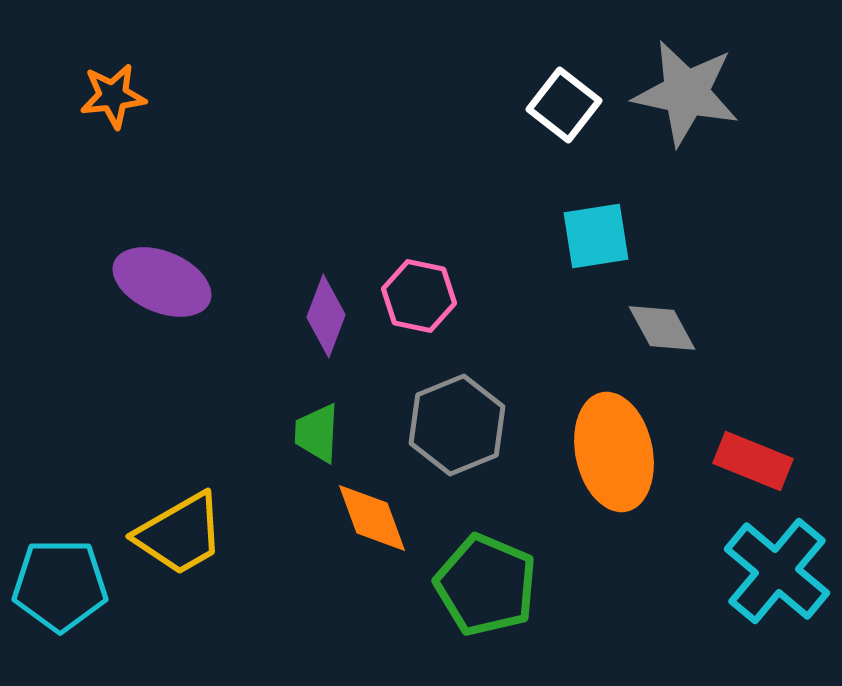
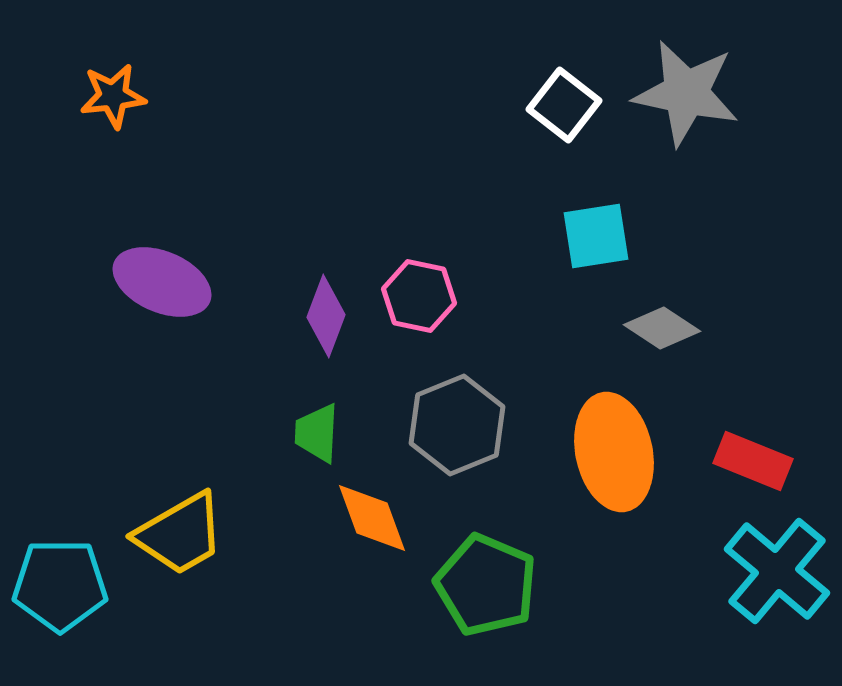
gray diamond: rotated 28 degrees counterclockwise
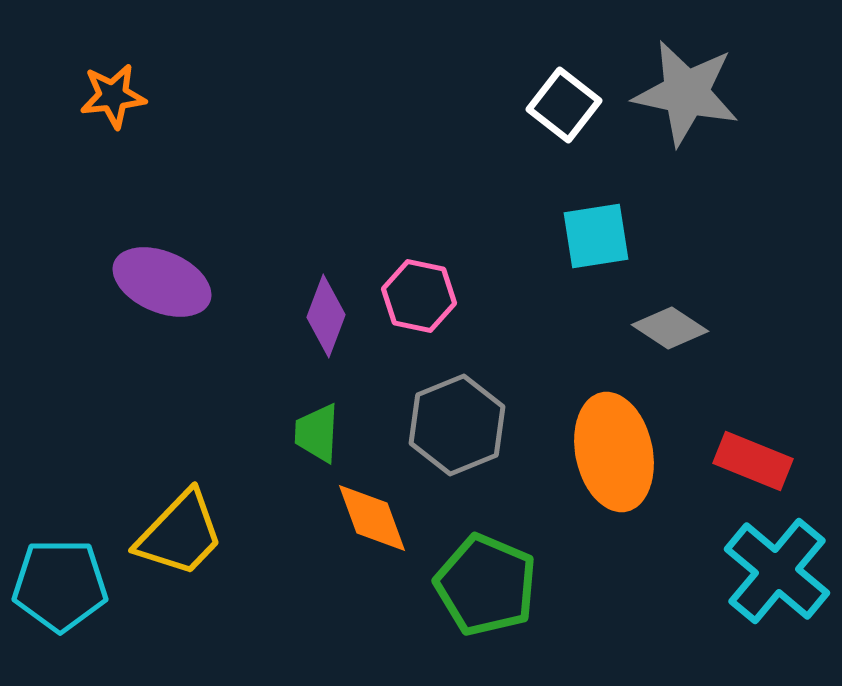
gray diamond: moved 8 px right
yellow trapezoid: rotated 16 degrees counterclockwise
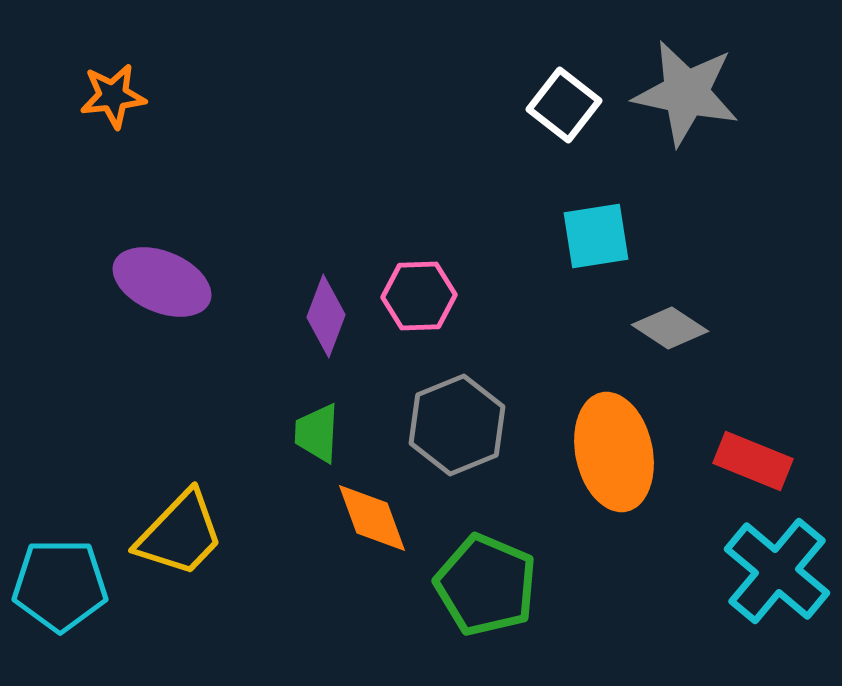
pink hexagon: rotated 14 degrees counterclockwise
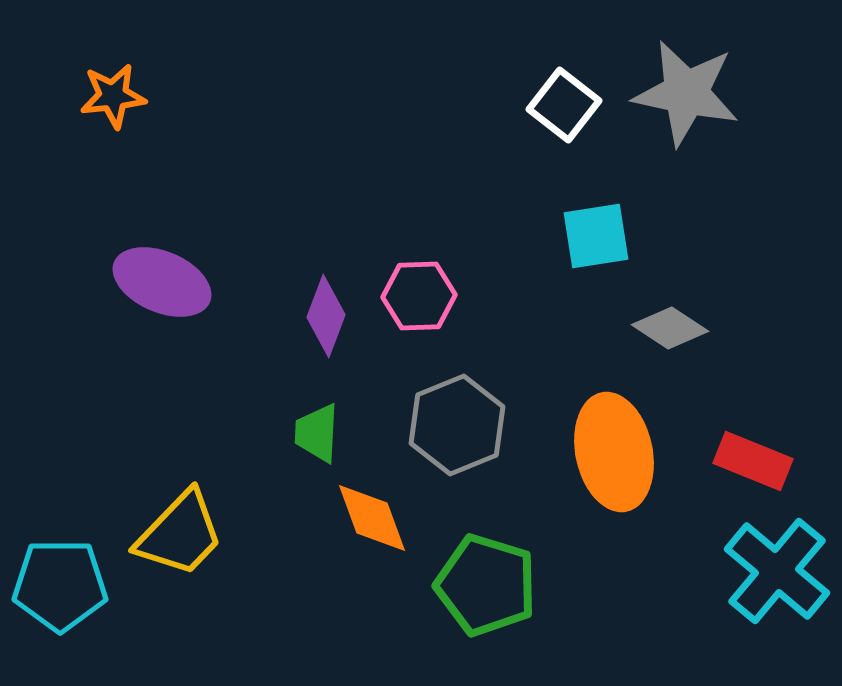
green pentagon: rotated 6 degrees counterclockwise
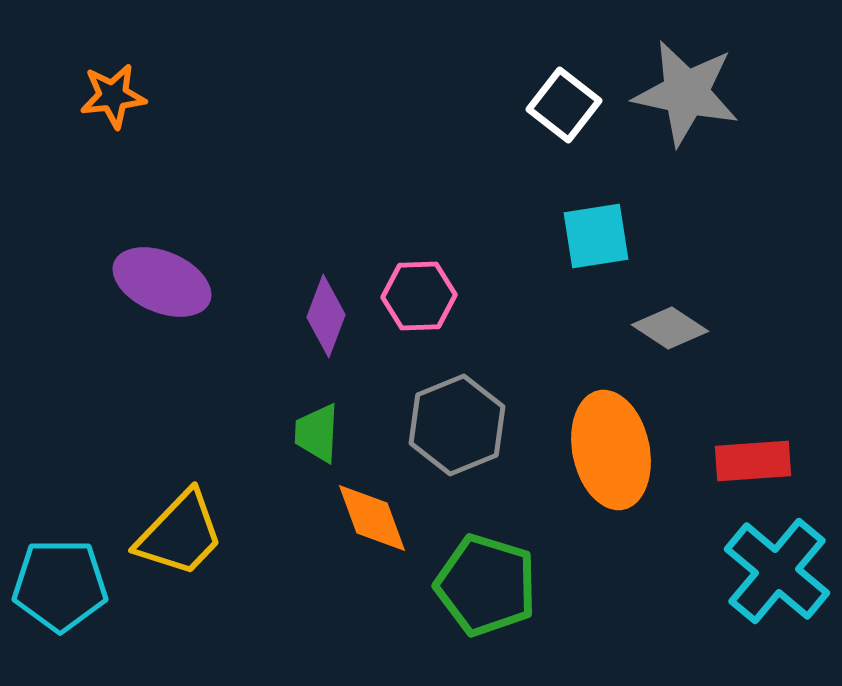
orange ellipse: moved 3 px left, 2 px up
red rectangle: rotated 26 degrees counterclockwise
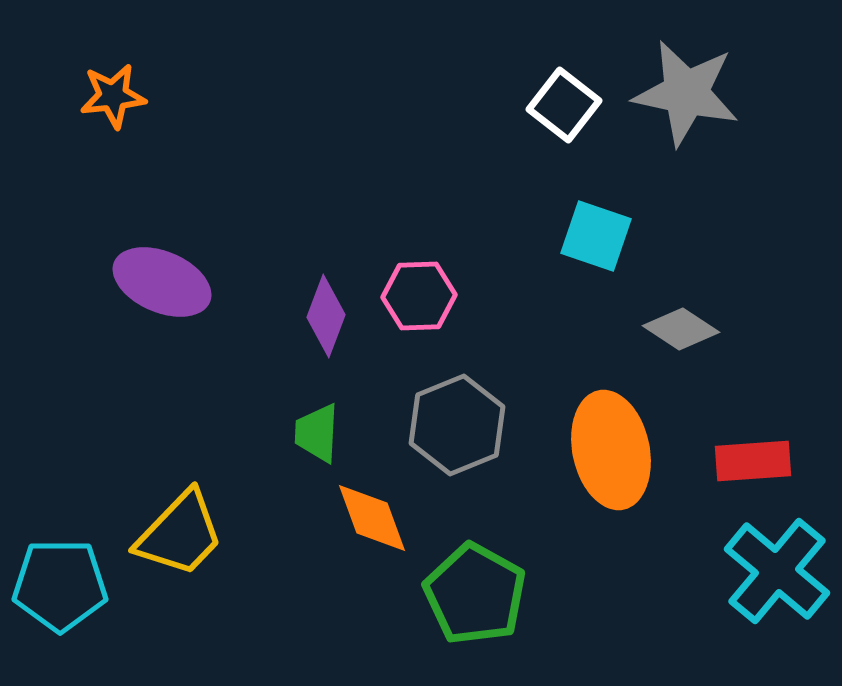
cyan square: rotated 28 degrees clockwise
gray diamond: moved 11 px right, 1 px down
green pentagon: moved 11 px left, 9 px down; rotated 12 degrees clockwise
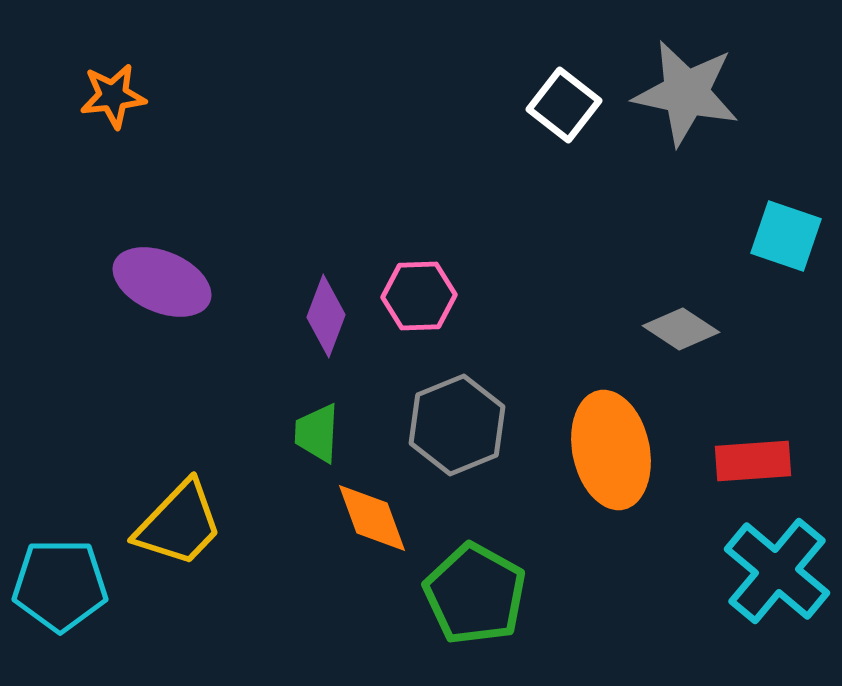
cyan square: moved 190 px right
yellow trapezoid: moved 1 px left, 10 px up
